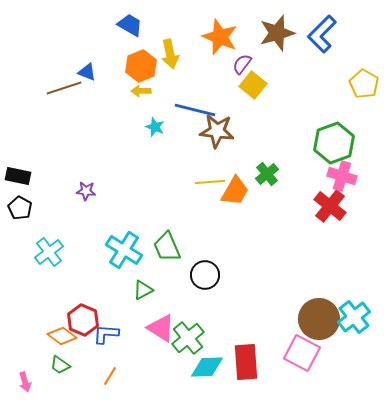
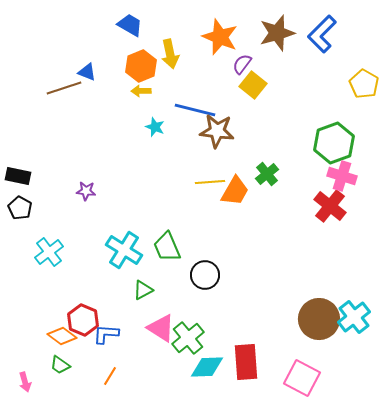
pink square at (302, 353): moved 25 px down
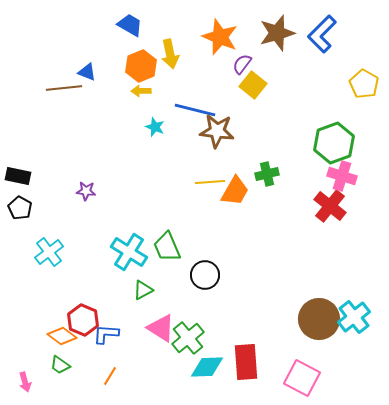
brown line at (64, 88): rotated 12 degrees clockwise
green cross at (267, 174): rotated 25 degrees clockwise
cyan cross at (124, 250): moved 5 px right, 2 px down
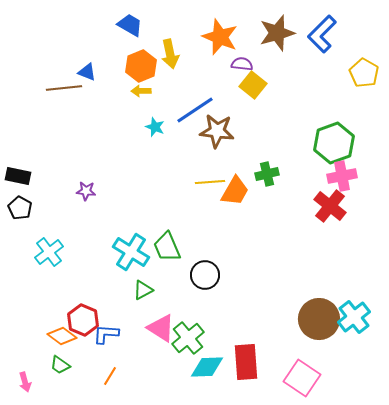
purple semicircle at (242, 64): rotated 60 degrees clockwise
yellow pentagon at (364, 84): moved 11 px up
blue line at (195, 110): rotated 48 degrees counterclockwise
pink cross at (342, 176): rotated 28 degrees counterclockwise
cyan cross at (129, 252): moved 2 px right
pink square at (302, 378): rotated 6 degrees clockwise
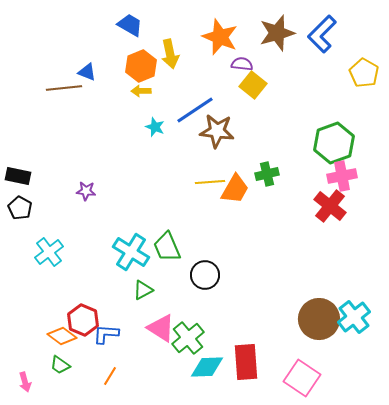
orange trapezoid at (235, 191): moved 2 px up
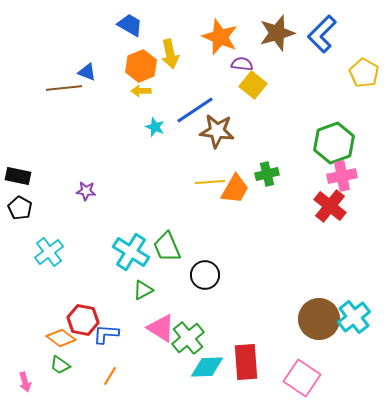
red hexagon at (83, 320): rotated 12 degrees counterclockwise
orange diamond at (62, 336): moved 1 px left, 2 px down
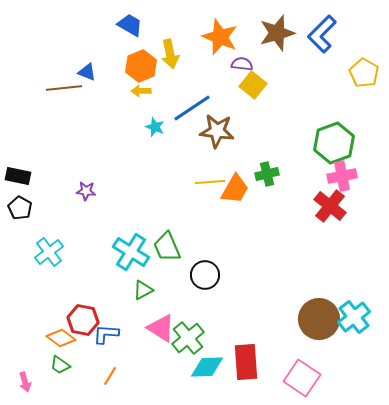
blue line at (195, 110): moved 3 px left, 2 px up
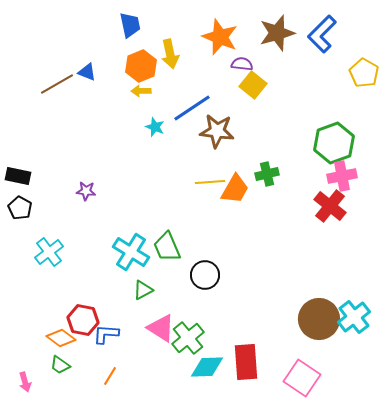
blue trapezoid at (130, 25): rotated 48 degrees clockwise
brown line at (64, 88): moved 7 px left, 4 px up; rotated 24 degrees counterclockwise
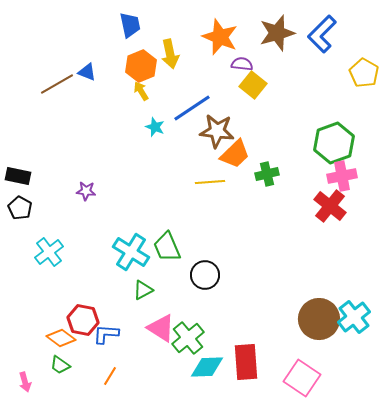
yellow arrow at (141, 91): rotated 60 degrees clockwise
orange trapezoid at (235, 189): moved 35 px up; rotated 16 degrees clockwise
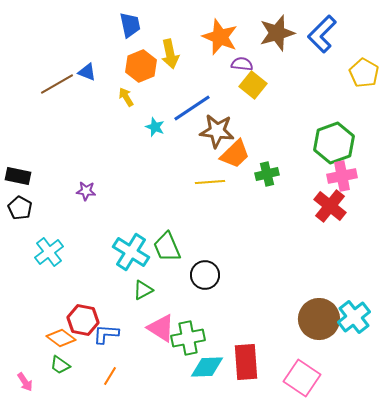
yellow arrow at (141, 91): moved 15 px left, 6 px down
green cross at (188, 338): rotated 28 degrees clockwise
pink arrow at (25, 382): rotated 18 degrees counterclockwise
